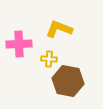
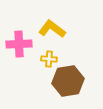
yellow L-shape: moved 7 px left; rotated 16 degrees clockwise
brown hexagon: rotated 20 degrees counterclockwise
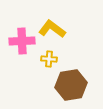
pink cross: moved 3 px right, 3 px up
brown hexagon: moved 3 px right, 4 px down
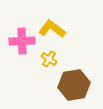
yellow cross: rotated 28 degrees clockwise
brown hexagon: moved 3 px right
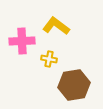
yellow L-shape: moved 4 px right, 3 px up
yellow cross: rotated 21 degrees counterclockwise
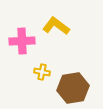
yellow cross: moved 7 px left, 13 px down
brown hexagon: moved 1 px left, 3 px down
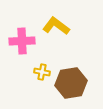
brown hexagon: moved 2 px left, 5 px up
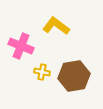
pink cross: moved 1 px left, 5 px down; rotated 25 degrees clockwise
brown hexagon: moved 3 px right, 7 px up
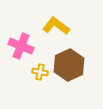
yellow cross: moved 2 px left
brown hexagon: moved 5 px left, 11 px up; rotated 16 degrees counterclockwise
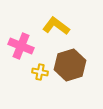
brown hexagon: moved 1 px right; rotated 8 degrees clockwise
